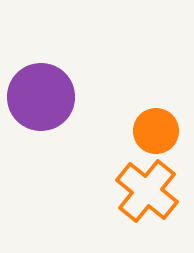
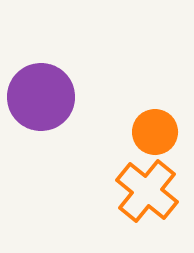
orange circle: moved 1 px left, 1 px down
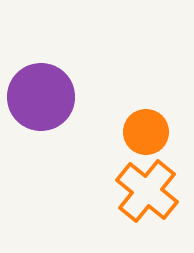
orange circle: moved 9 px left
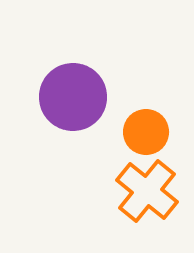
purple circle: moved 32 px right
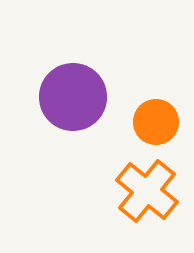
orange circle: moved 10 px right, 10 px up
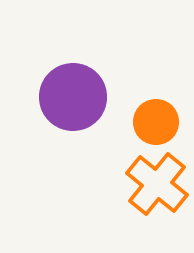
orange cross: moved 10 px right, 7 px up
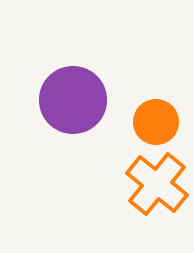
purple circle: moved 3 px down
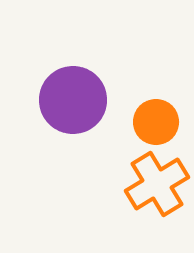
orange cross: rotated 20 degrees clockwise
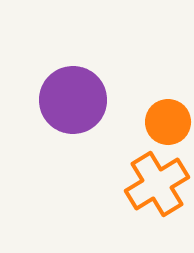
orange circle: moved 12 px right
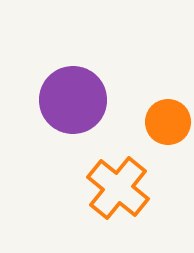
orange cross: moved 39 px left, 4 px down; rotated 20 degrees counterclockwise
